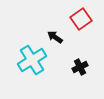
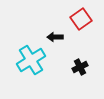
black arrow: rotated 35 degrees counterclockwise
cyan cross: moved 1 px left
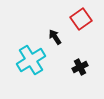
black arrow: rotated 56 degrees clockwise
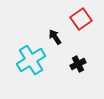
black cross: moved 2 px left, 3 px up
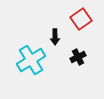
black arrow: rotated 147 degrees counterclockwise
black cross: moved 7 px up
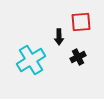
red square: moved 3 px down; rotated 30 degrees clockwise
black arrow: moved 4 px right
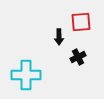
cyan cross: moved 5 px left, 15 px down; rotated 32 degrees clockwise
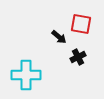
red square: moved 2 px down; rotated 15 degrees clockwise
black arrow: rotated 49 degrees counterclockwise
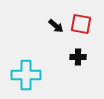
black arrow: moved 3 px left, 11 px up
black cross: rotated 28 degrees clockwise
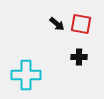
black arrow: moved 1 px right, 2 px up
black cross: moved 1 px right
